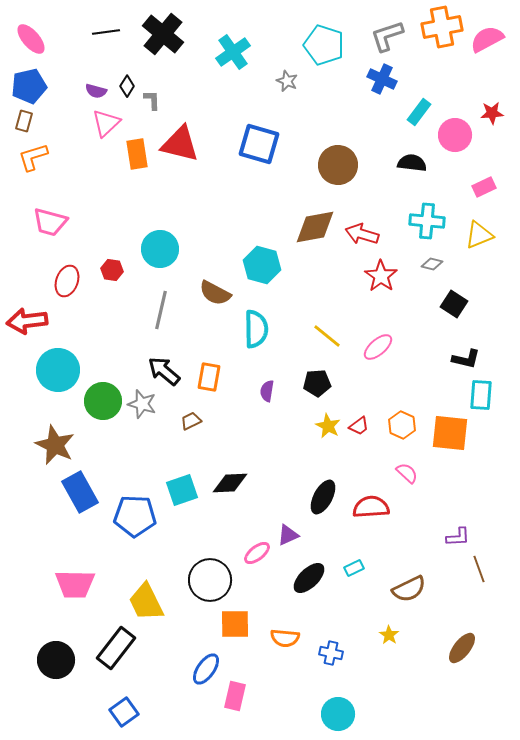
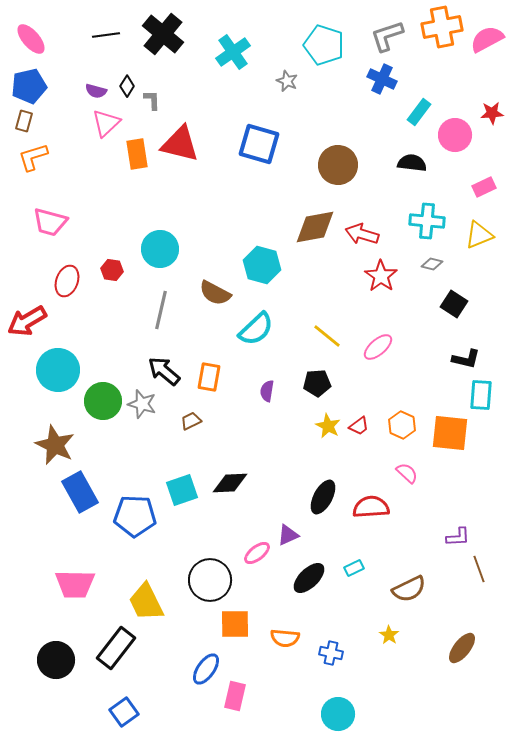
black line at (106, 32): moved 3 px down
red arrow at (27, 321): rotated 24 degrees counterclockwise
cyan semicircle at (256, 329): rotated 48 degrees clockwise
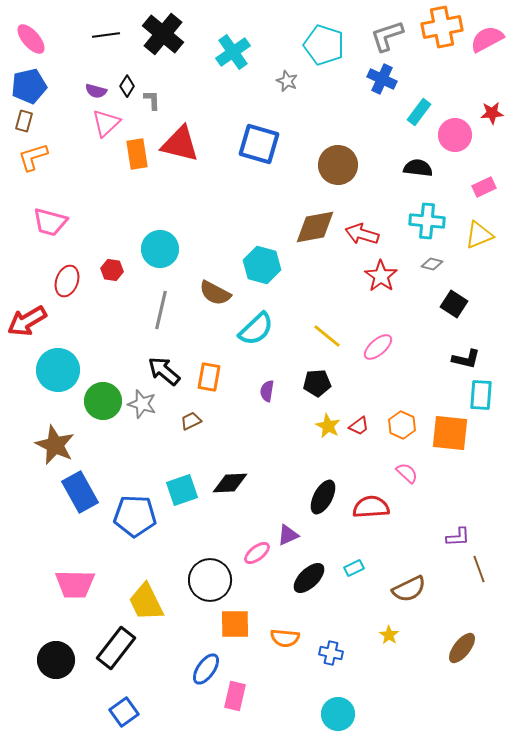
black semicircle at (412, 163): moved 6 px right, 5 px down
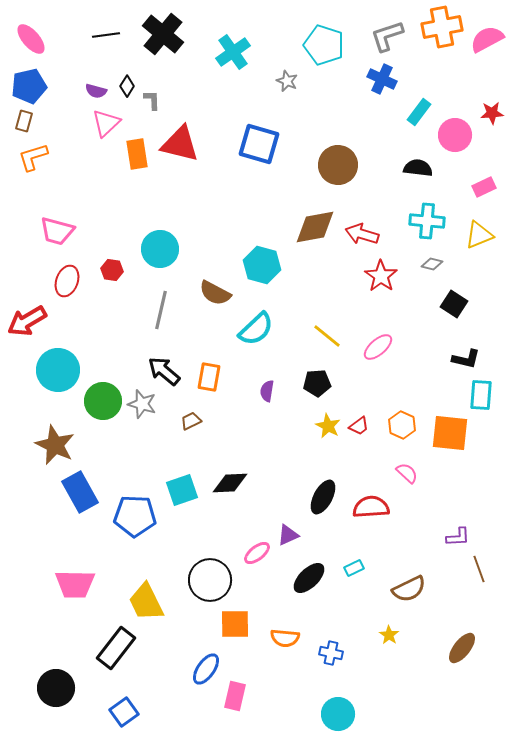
pink trapezoid at (50, 222): moved 7 px right, 9 px down
black circle at (56, 660): moved 28 px down
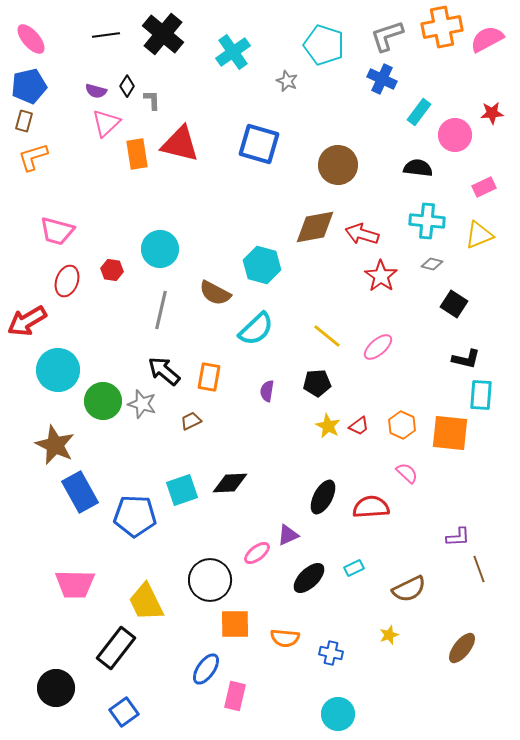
yellow star at (389, 635): rotated 18 degrees clockwise
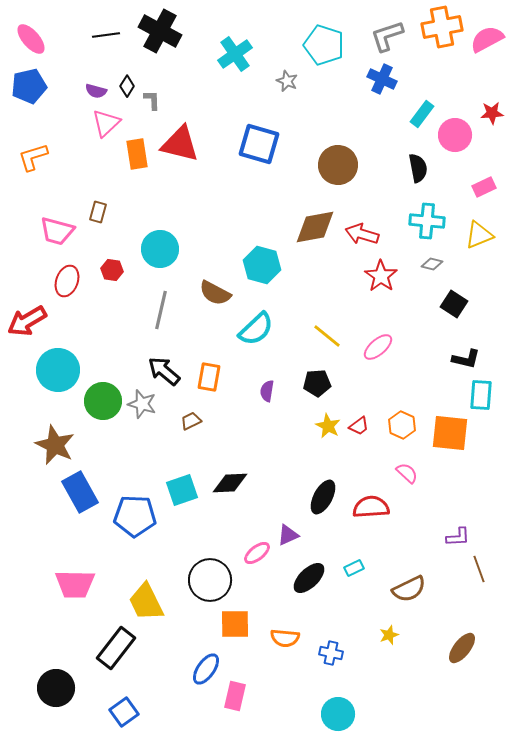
black cross at (163, 34): moved 3 px left, 3 px up; rotated 12 degrees counterclockwise
cyan cross at (233, 52): moved 2 px right, 2 px down
cyan rectangle at (419, 112): moved 3 px right, 2 px down
brown rectangle at (24, 121): moved 74 px right, 91 px down
black semicircle at (418, 168): rotated 72 degrees clockwise
